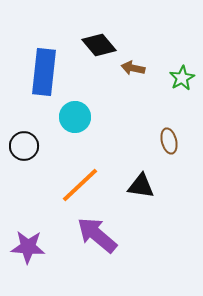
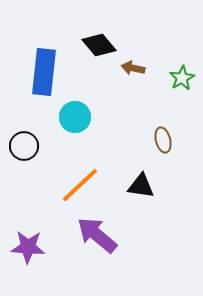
brown ellipse: moved 6 px left, 1 px up
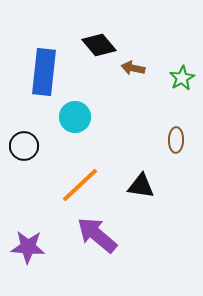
brown ellipse: moved 13 px right; rotated 15 degrees clockwise
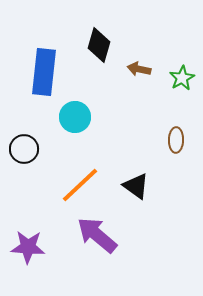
black diamond: rotated 56 degrees clockwise
brown arrow: moved 6 px right, 1 px down
black circle: moved 3 px down
black triangle: moved 5 px left; rotated 28 degrees clockwise
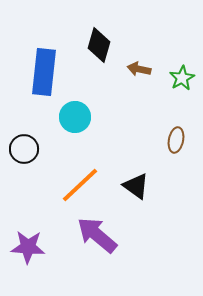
brown ellipse: rotated 10 degrees clockwise
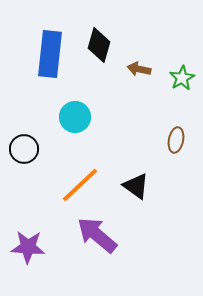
blue rectangle: moved 6 px right, 18 px up
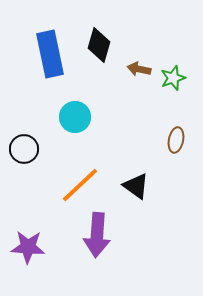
blue rectangle: rotated 18 degrees counterclockwise
green star: moved 9 px left; rotated 10 degrees clockwise
purple arrow: rotated 126 degrees counterclockwise
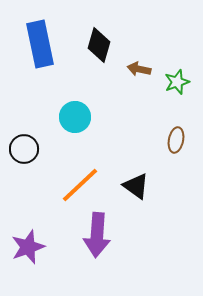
blue rectangle: moved 10 px left, 10 px up
green star: moved 4 px right, 4 px down
purple star: rotated 24 degrees counterclockwise
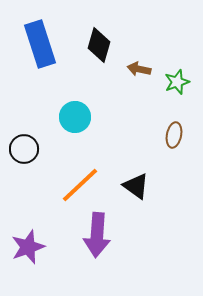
blue rectangle: rotated 6 degrees counterclockwise
brown ellipse: moved 2 px left, 5 px up
